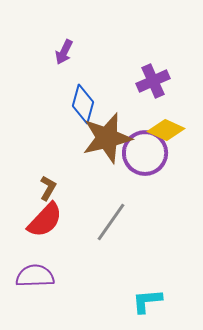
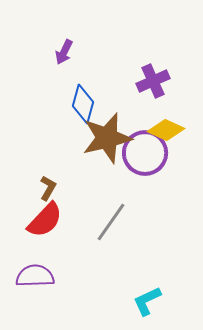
cyan L-shape: rotated 20 degrees counterclockwise
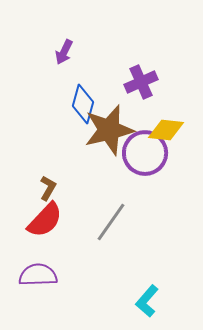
purple cross: moved 12 px left, 1 px down
yellow diamond: rotated 18 degrees counterclockwise
brown star: moved 2 px right, 8 px up
purple semicircle: moved 3 px right, 1 px up
cyan L-shape: rotated 24 degrees counterclockwise
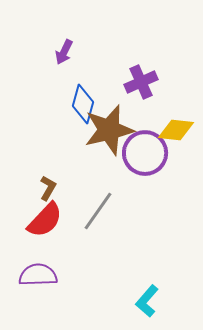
yellow diamond: moved 10 px right
gray line: moved 13 px left, 11 px up
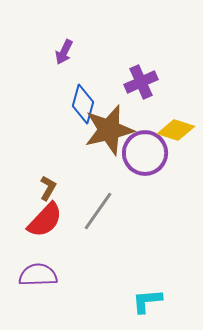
yellow diamond: rotated 12 degrees clockwise
cyan L-shape: rotated 44 degrees clockwise
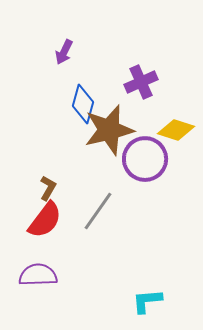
purple circle: moved 6 px down
red semicircle: rotated 6 degrees counterclockwise
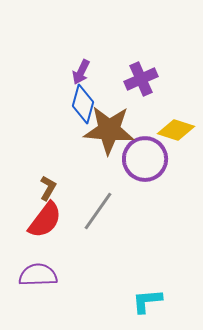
purple arrow: moved 17 px right, 20 px down
purple cross: moved 3 px up
brown star: rotated 18 degrees clockwise
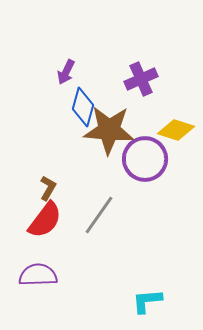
purple arrow: moved 15 px left
blue diamond: moved 3 px down
gray line: moved 1 px right, 4 px down
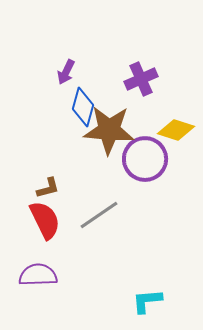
brown L-shape: rotated 45 degrees clockwise
gray line: rotated 21 degrees clockwise
red semicircle: rotated 63 degrees counterclockwise
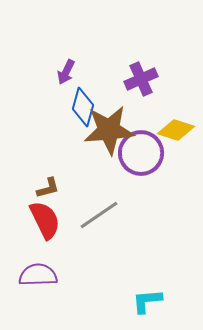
brown star: rotated 9 degrees counterclockwise
purple circle: moved 4 px left, 6 px up
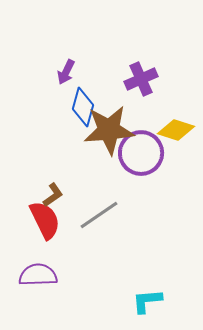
brown L-shape: moved 5 px right, 7 px down; rotated 20 degrees counterclockwise
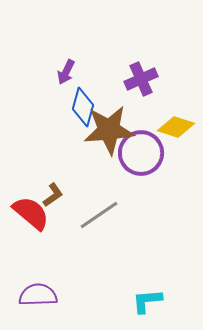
yellow diamond: moved 3 px up
red semicircle: moved 14 px left, 7 px up; rotated 24 degrees counterclockwise
purple semicircle: moved 20 px down
